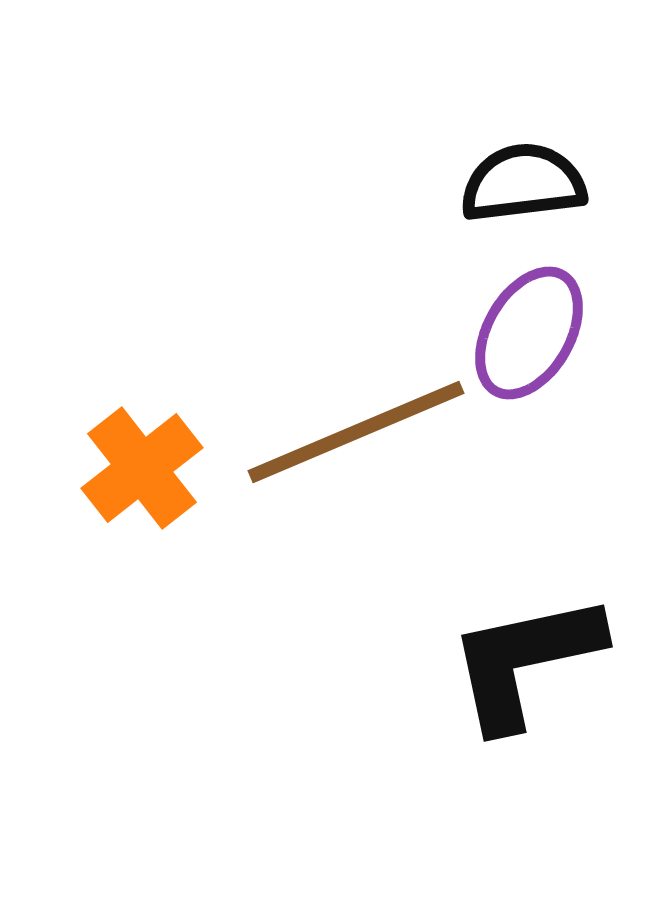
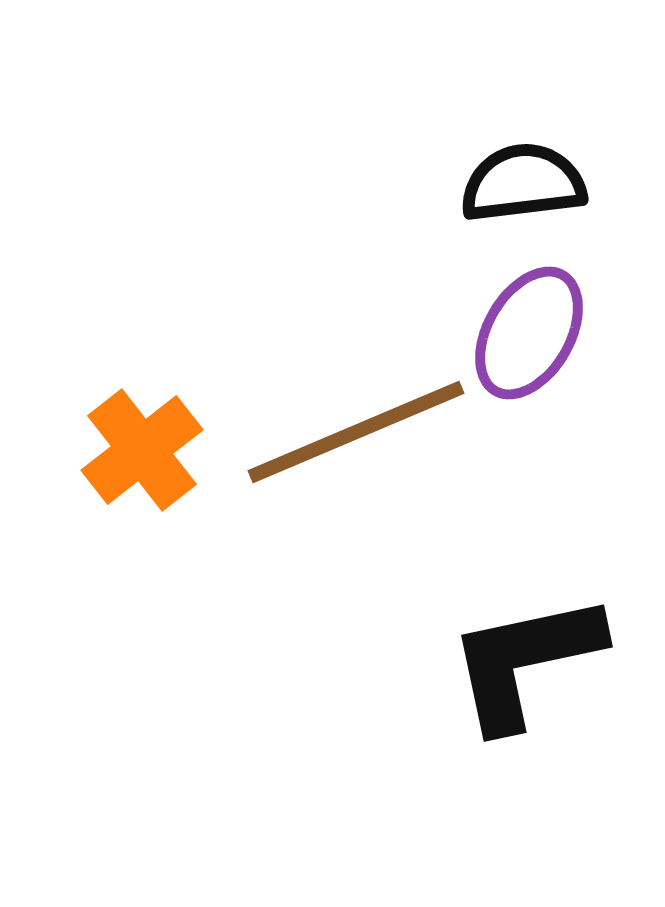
orange cross: moved 18 px up
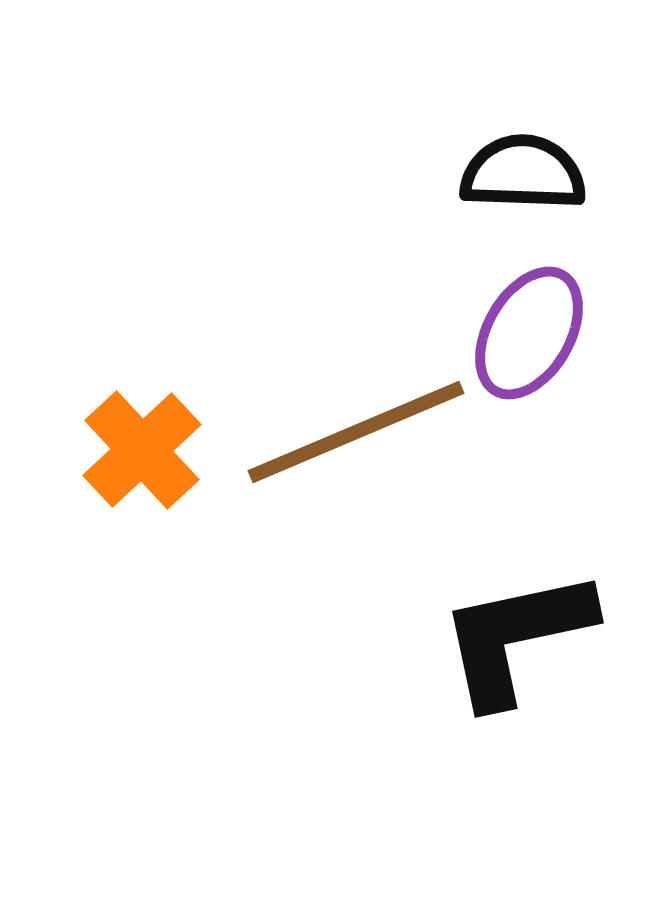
black semicircle: moved 10 px up; rotated 9 degrees clockwise
orange cross: rotated 5 degrees counterclockwise
black L-shape: moved 9 px left, 24 px up
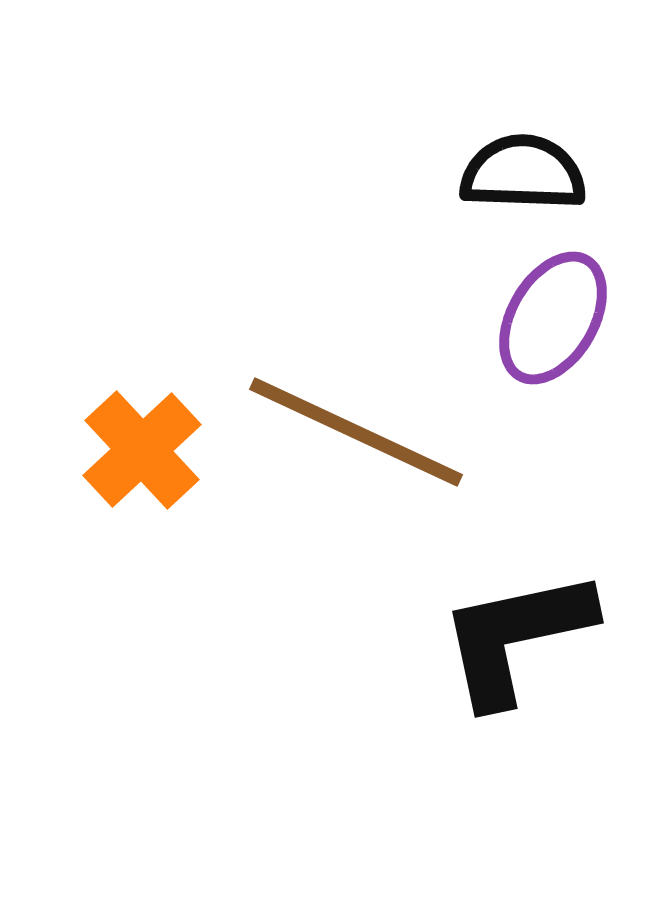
purple ellipse: moved 24 px right, 15 px up
brown line: rotated 48 degrees clockwise
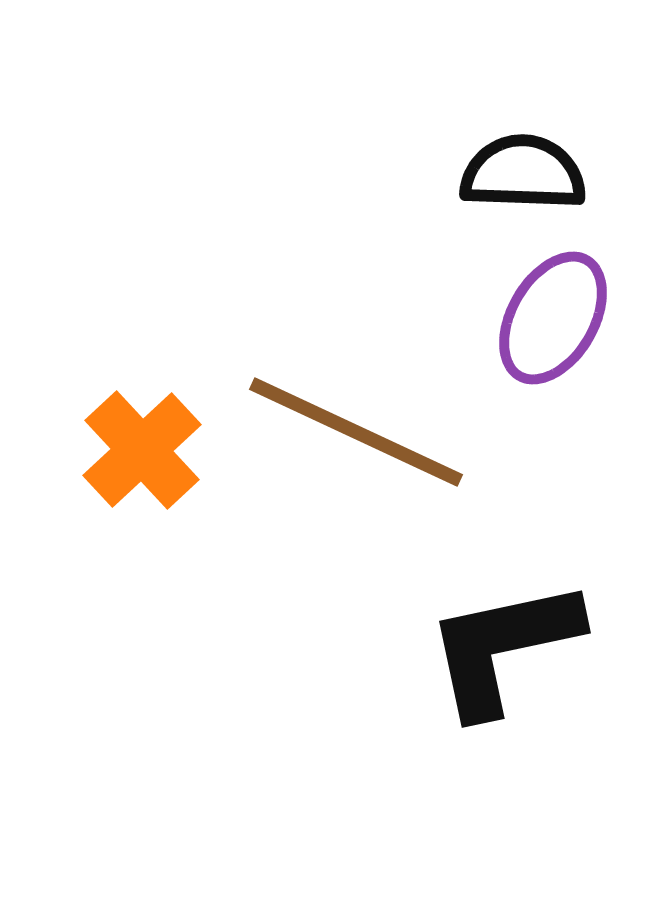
black L-shape: moved 13 px left, 10 px down
